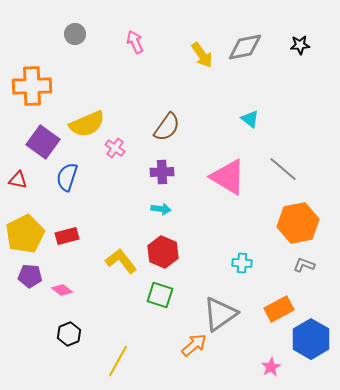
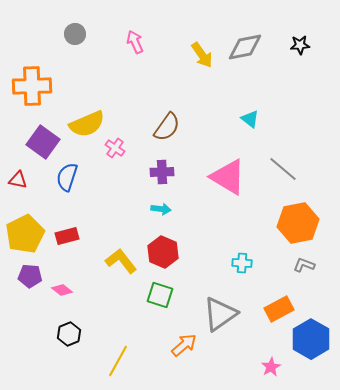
orange arrow: moved 10 px left
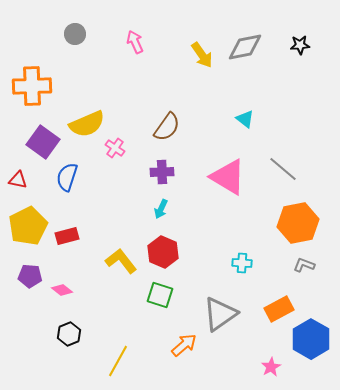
cyan triangle: moved 5 px left
cyan arrow: rotated 108 degrees clockwise
yellow pentagon: moved 3 px right, 8 px up
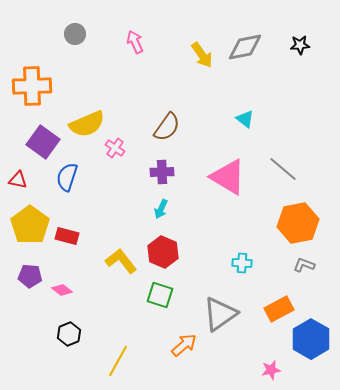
yellow pentagon: moved 2 px right, 1 px up; rotated 9 degrees counterclockwise
red rectangle: rotated 30 degrees clockwise
pink star: moved 3 px down; rotated 18 degrees clockwise
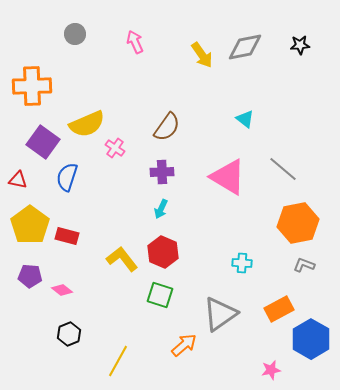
yellow L-shape: moved 1 px right, 2 px up
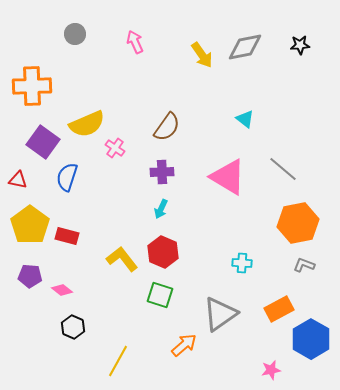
black hexagon: moved 4 px right, 7 px up; rotated 15 degrees counterclockwise
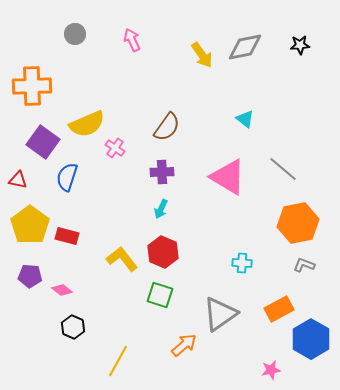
pink arrow: moved 3 px left, 2 px up
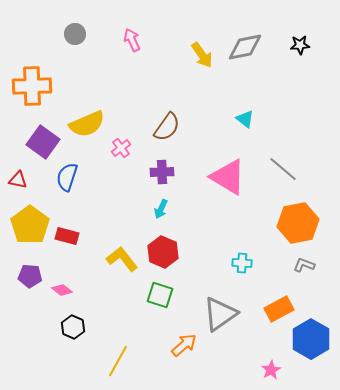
pink cross: moved 6 px right; rotated 18 degrees clockwise
pink star: rotated 18 degrees counterclockwise
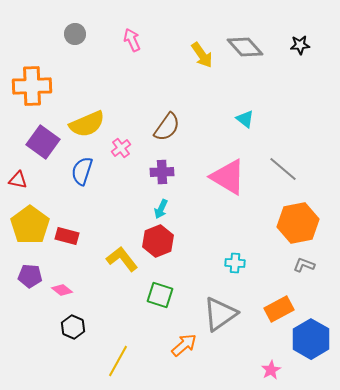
gray diamond: rotated 60 degrees clockwise
blue semicircle: moved 15 px right, 6 px up
red hexagon: moved 5 px left, 11 px up; rotated 16 degrees clockwise
cyan cross: moved 7 px left
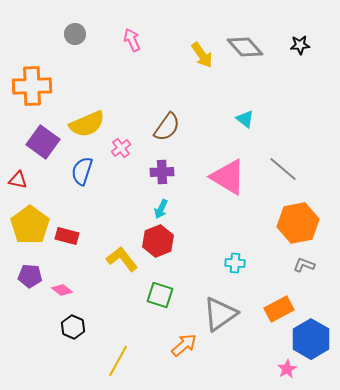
pink star: moved 16 px right, 1 px up
